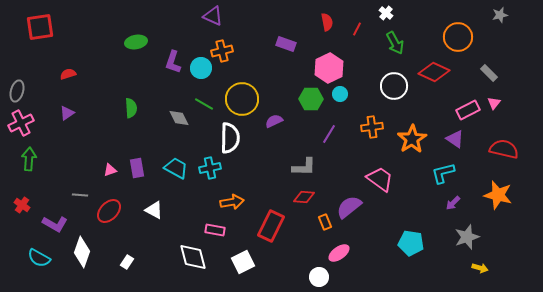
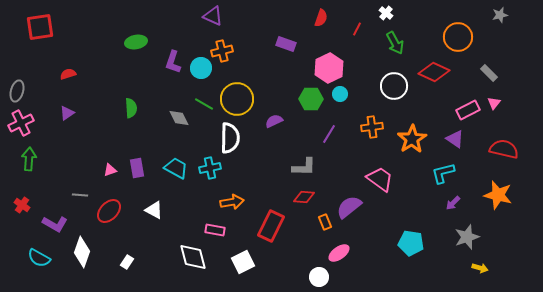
red semicircle at (327, 22): moved 6 px left, 4 px up; rotated 30 degrees clockwise
yellow circle at (242, 99): moved 5 px left
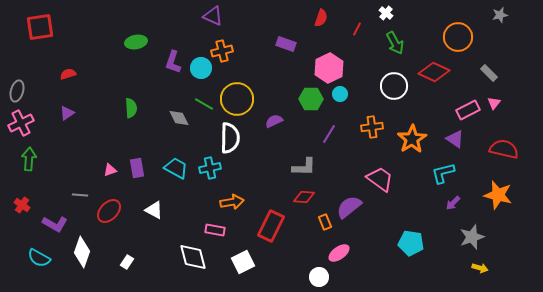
gray star at (467, 237): moved 5 px right
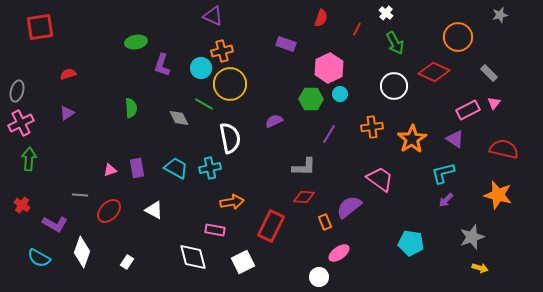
purple L-shape at (173, 62): moved 11 px left, 3 px down
yellow circle at (237, 99): moved 7 px left, 15 px up
white semicircle at (230, 138): rotated 12 degrees counterclockwise
purple arrow at (453, 203): moved 7 px left, 3 px up
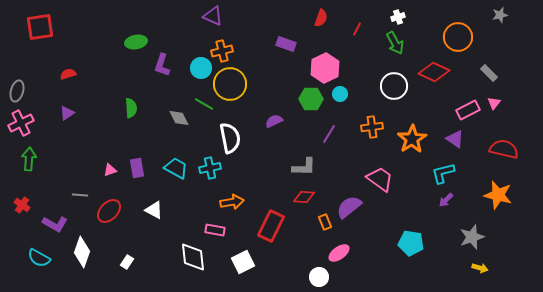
white cross at (386, 13): moved 12 px right, 4 px down; rotated 32 degrees clockwise
pink hexagon at (329, 68): moved 4 px left
white diamond at (193, 257): rotated 8 degrees clockwise
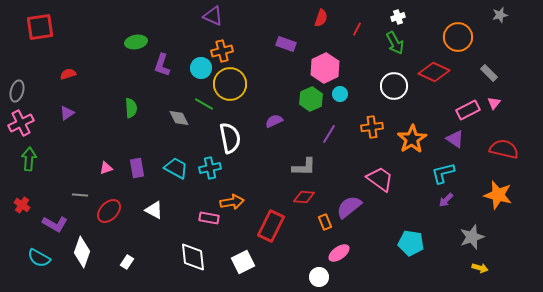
green hexagon at (311, 99): rotated 25 degrees counterclockwise
pink triangle at (110, 170): moved 4 px left, 2 px up
pink rectangle at (215, 230): moved 6 px left, 12 px up
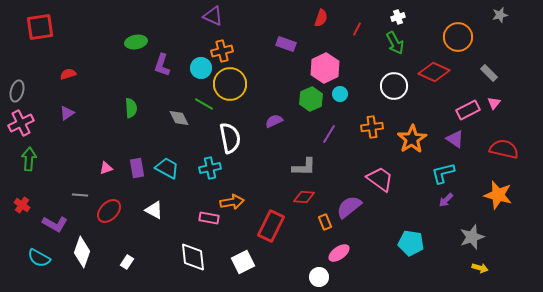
cyan trapezoid at (176, 168): moved 9 px left
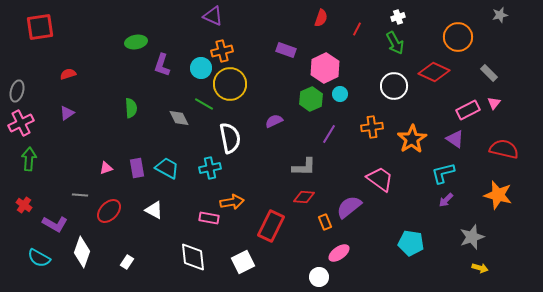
purple rectangle at (286, 44): moved 6 px down
red cross at (22, 205): moved 2 px right
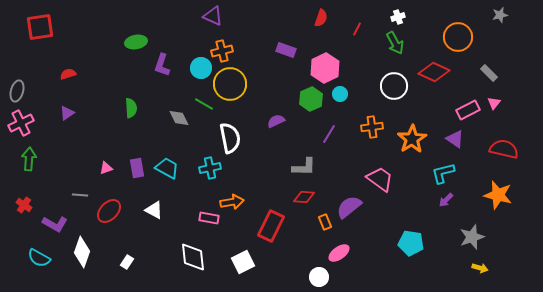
purple semicircle at (274, 121): moved 2 px right
